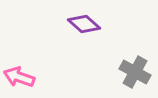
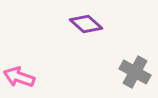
purple diamond: moved 2 px right
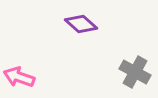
purple diamond: moved 5 px left
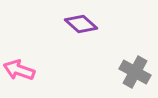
pink arrow: moved 7 px up
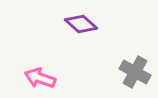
pink arrow: moved 21 px right, 8 px down
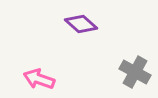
pink arrow: moved 1 px left, 1 px down
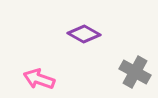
purple diamond: moved 3 px right, 10 px down; rotated 12 degrees counterclockwise
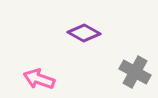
purple diamond: moved 1 px up
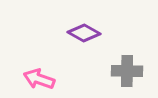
gray cross: moved 8 px left, 1 px up; rotated 28 degrees counterclockwise
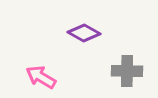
pink arrow: moved 2 px right, 2 px up; rotated 12 degrees clockwise
